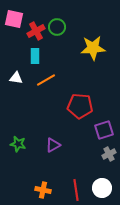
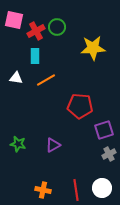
pink square: moved 1 px down
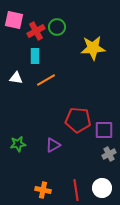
red pentagon: moved 2 px left, 14 px down
purple square: rotated 18 degrees clockwise
green star: rotated 21 degrees counterclockwise
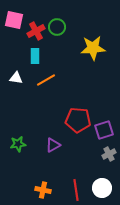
purple square: rotated 18 degrees counterclockwise
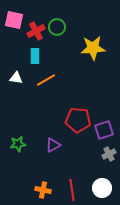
red line: moved 4 px left
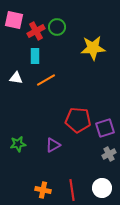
purple square: moved 1 px right, 2 px up
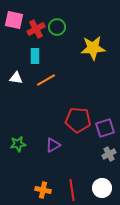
red cross: moved 2 px up
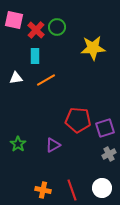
red cross: moved 1 px down; rotated 18 degrees counterclockwise
white triangle: rotated 16 degrees counterclockwise
green star: rotated 28 degrees counterclockwise
red line: rotated 10 degrees counterclockwise
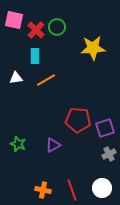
green star: rotated 14 degrees counterclockwise
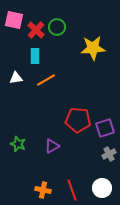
purple triangle: moved 1 px left, 1 px down
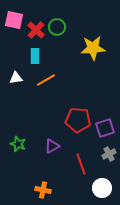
red line: moved 9 px right, 26 px up
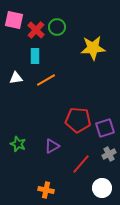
red line: rotated 60 degrees clockwise
orange cross: moved 3 px right
